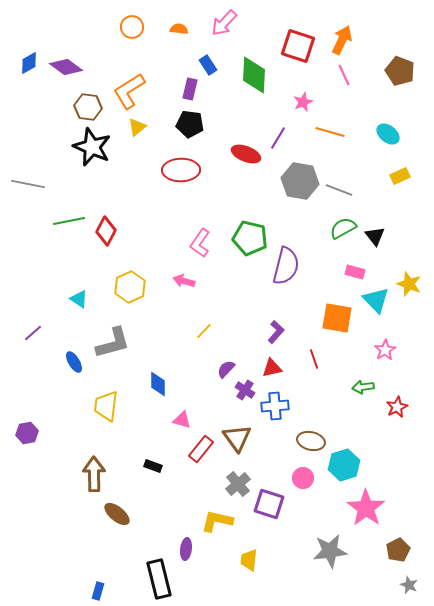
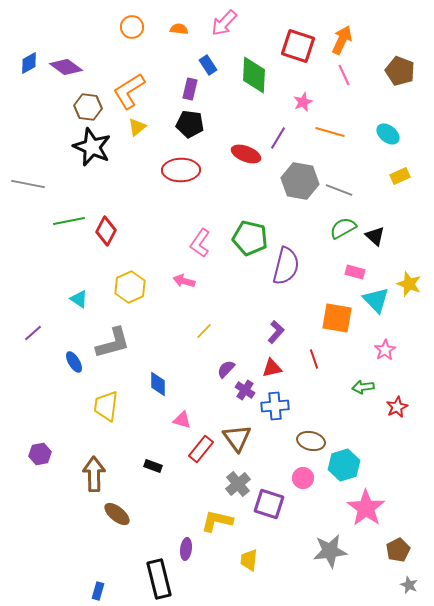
black triangle at (375, 236): rotated 10 degrees counterclockwise
purple hexagon at (27, 433): moved 13 px right, 21 px down
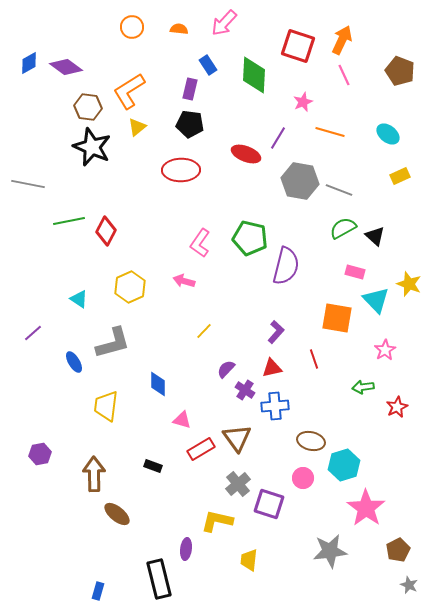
red rectangle at (201, 449): rotated 20 degrees clockwise
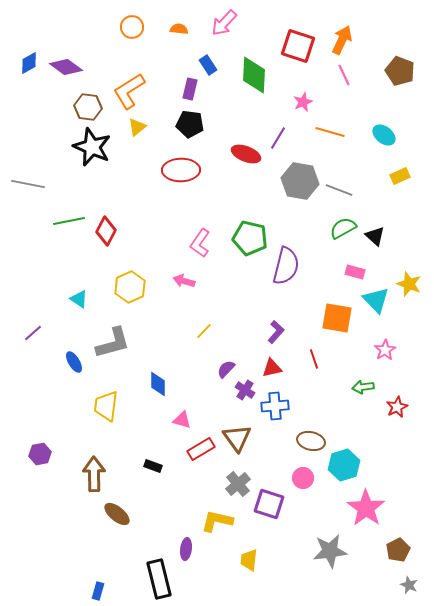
cyan ellipse at (388, 134): moved 4 px left, 1 px down
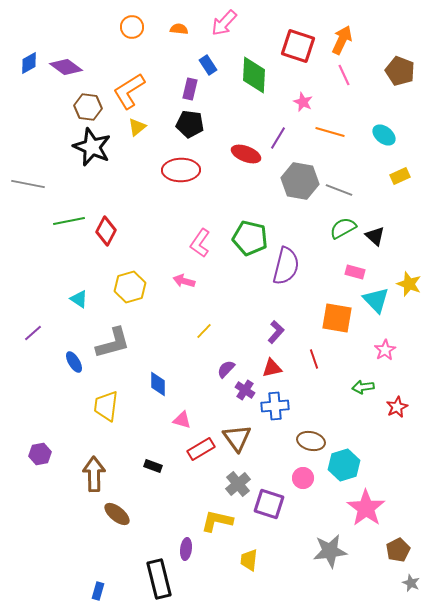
pink star at (303, 102): rotated 24 degrees counterclockwise
yellow hexagon at (130, 287): rotated 8 degrees clockwise
gray star at (409, 585): moved 2 px right, 2 px up
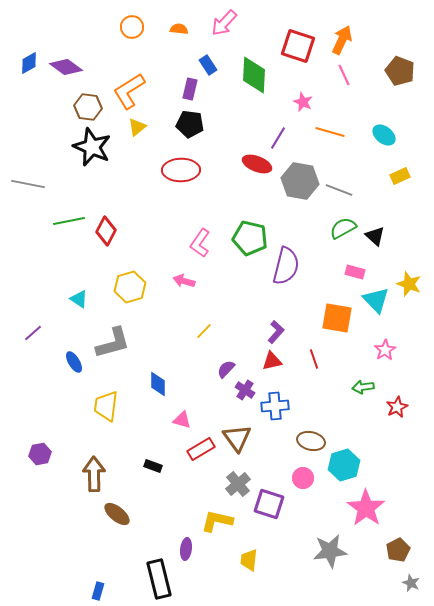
red ellipse at (246, 154): moved 11 px right, 10 px down
red triangle at (272, 368): moved 7 px up
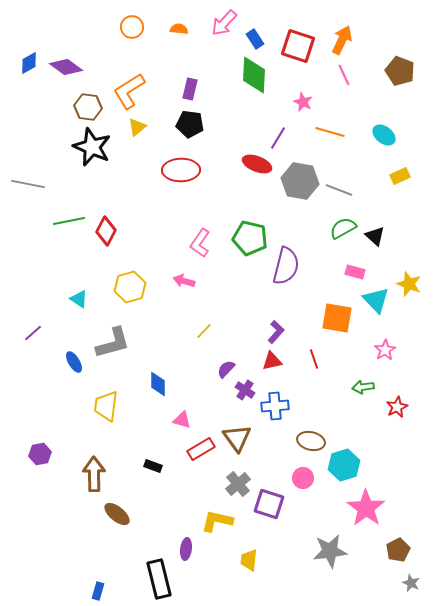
blue rectangle at (208, 65): moved 47 px right, 26 px up
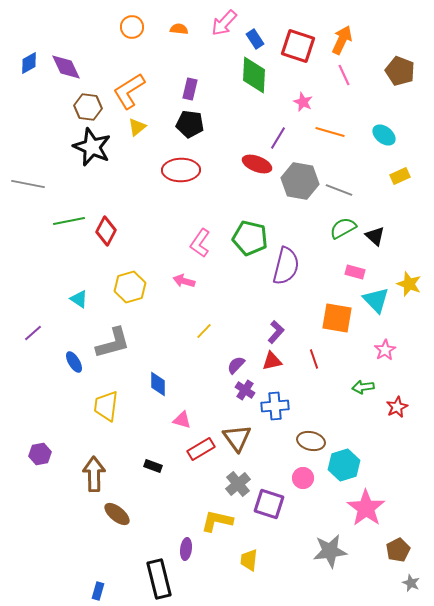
purple diamond at (66, 67): rotated 28 degrees clockwise
purple semicircle at (226, 369): moved 10 px right, 4 px up
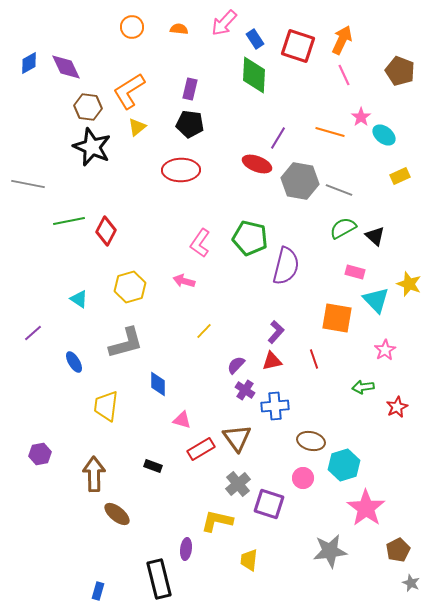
pink star at (303, 102): moved 58 px right, 15 px down; rotated 12 degrees clockwise
gray L-shape at (113, 343): moved 13 px right
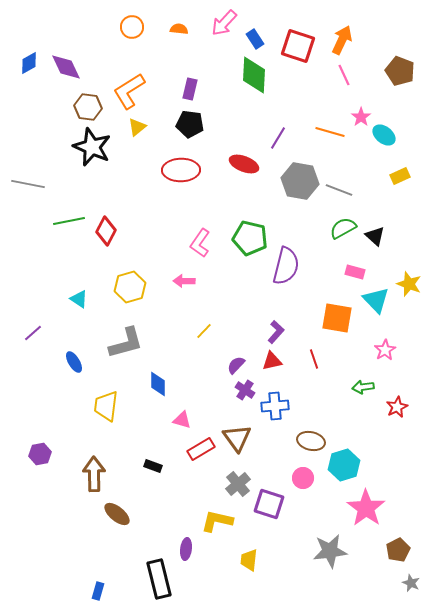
red ellipse at (257, 164): moved 13 px left
pink arrow at (184, 281): rotated 15 degrees counterclockwise
